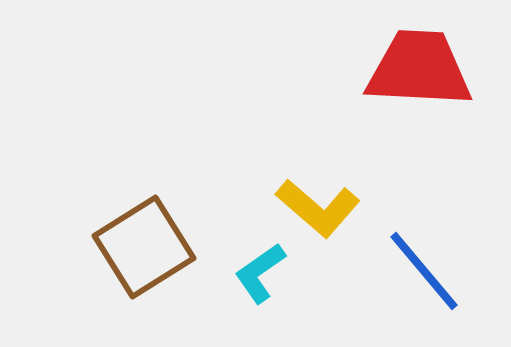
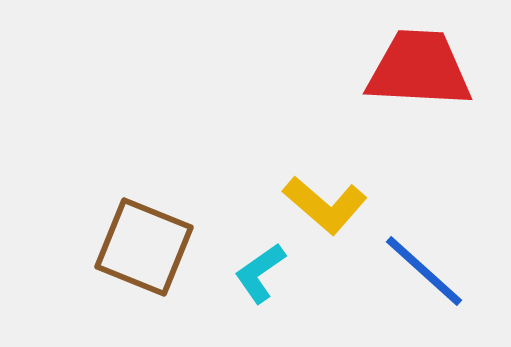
yellow L-shape: moved 7 px right, 3 px up
brown square: rotated 36 degrees counterclockwise
blue line: rotated 8 degrees counterclockwise
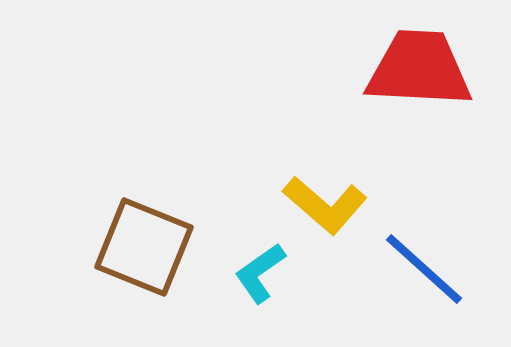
blue line: moved 2 px up
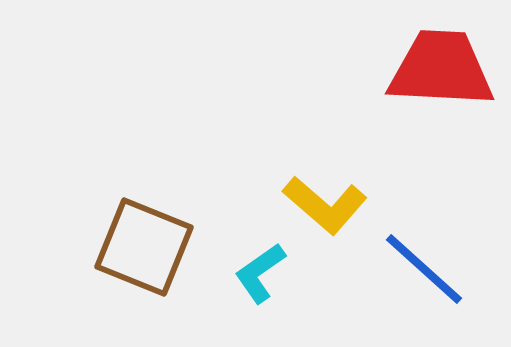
red trapezoid: moved 22 px right
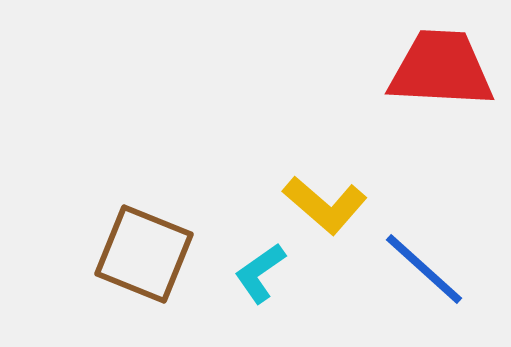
brown square: moved 7 px down
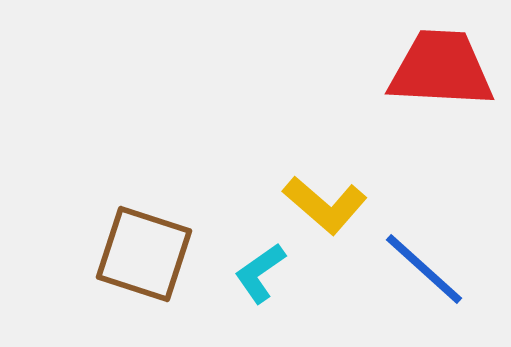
brown square: rotated 4 degrees counterclockwise
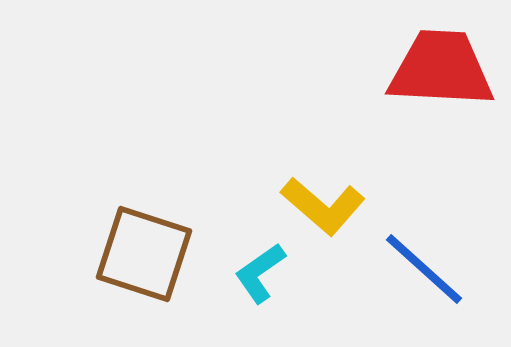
yellow L-shape: moved 2 px left, 1 px down
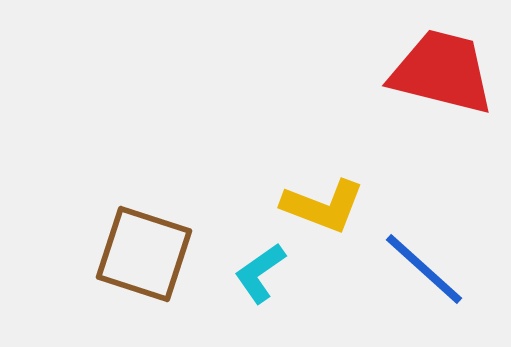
red trapezoid: moved 1 px right, 3 px down; rotated 11 degrees clockwise
yellow L-shape: rotated 20 degrees counterclockwise
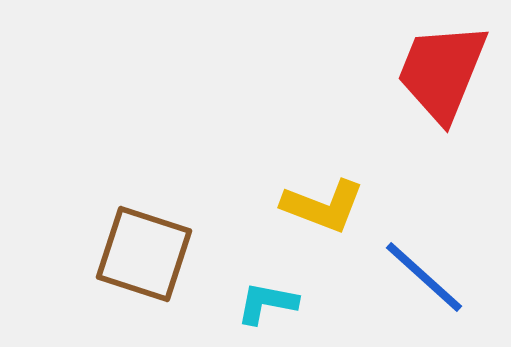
red trapezoid: rotated 82 degrees counterclockwise
blue line: moved 8 px down
cyan L-shape: moved 7 px right, 30 px down; rotated 46 degrees clockwise
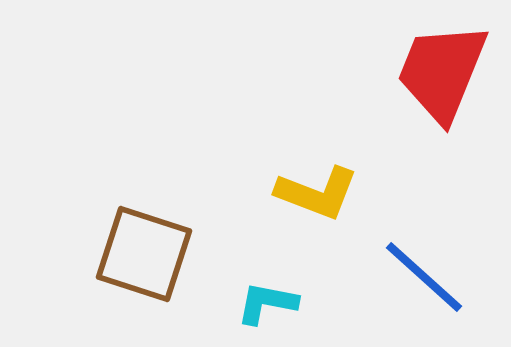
yellow L-shape: moved 6 px left, 13 px up
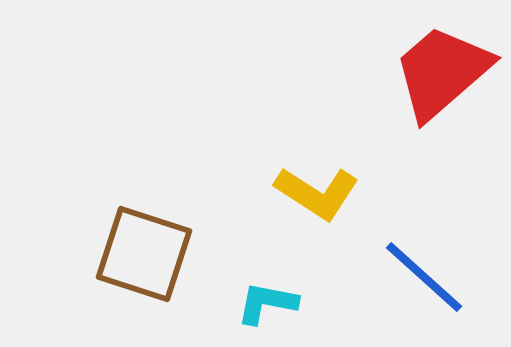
red trapezoid: rotated 27 degrees clockwise
yellow L-shape: rotated 12 degrees clockwise
